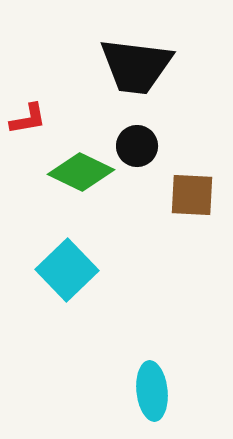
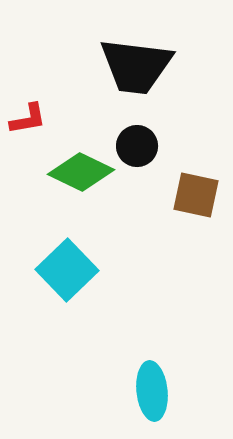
brown square: moved 4 px right; rotated 9 degrees clockwise
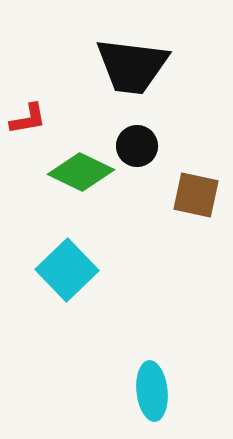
black trapezoid: moved 4 px left
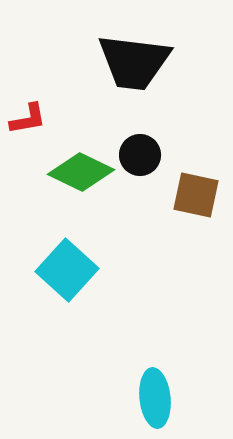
black trapezoid: moved 2 px right, 4 px up
black circle: moved 3 px right, 9 px down
cyan square: rotated 4 degrees counterclockwise
cyan ellipse: moved 3 px right, 7 px down
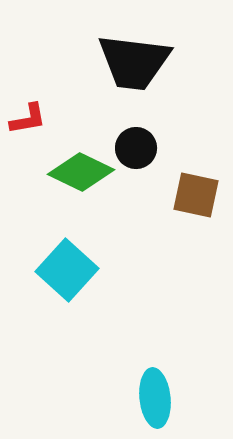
black circle: moved 4 px left, 7 px up
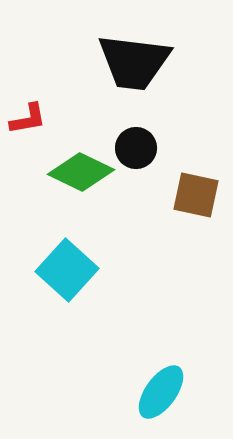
cyan ellipse: moved 6 px right, 6 px up; rotated 42 degrees clockwise
